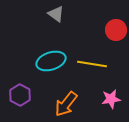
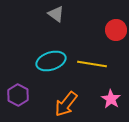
purple hexagon: moved 2 px left
pink star: rotated 30 degrees counterclockwise
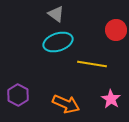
cyan ellipse: moved 7 px right, 19 px up
orange arrow: rotated 104 degrees counterclockwise
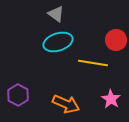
red circle: moved 10 px down
yellow line: moved 1 px right, 1 px up
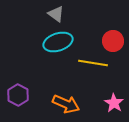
red circle: moved 3 px left, 1 px down
pink star: moved 3 px right, 4 px down
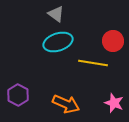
pink star: rotated 12 degrees counterclockwise
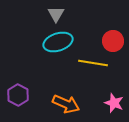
gray triangle: rotated 24 degrees clockwise
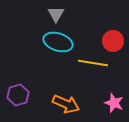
cyan ellipse: rotated 36 degrees clockwise
purple hexagon: rotated 15 degrees clockwise
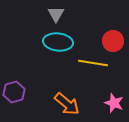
cyan ellipse: rotated 12 degrees counterclockwise
purple hexagon: moved 4 px left, 3 px up
orange arrow: moved 1 px right; rotated 16 degrees clockwise
